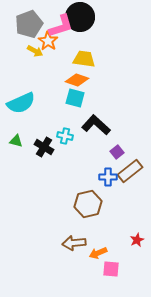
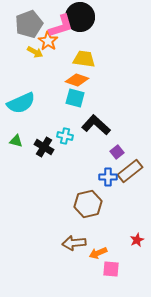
yellow arrow: moved 1 px down
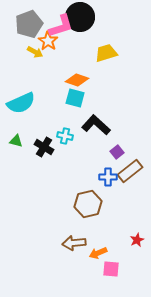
yellow trapezoid: moved 22 px right, 6 px up; rotated 25 degrees counterclockwise
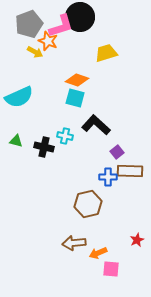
orange star: rotated 12 degrees counterclockwise
cyan semicircle: moved 2 px left, 6 px up
black cross: rotated 18 degrees counterclockwise
brown rectangle: rotated 40 degrees clockwise
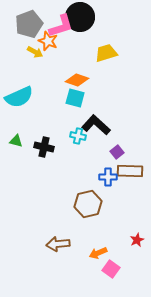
cyan cross: moved 13 px right
brown arrow: moved 16 px left, 1 px down
pink square: rotated 30 degrees clockwise
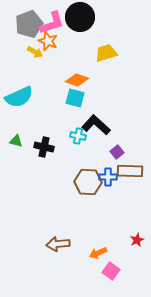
pink L-shape: moved 9 px left, 3 px up
brown hexagon: moved 22 px up; rotated 16 degrees clockwise
pink square: moved 2 px down
